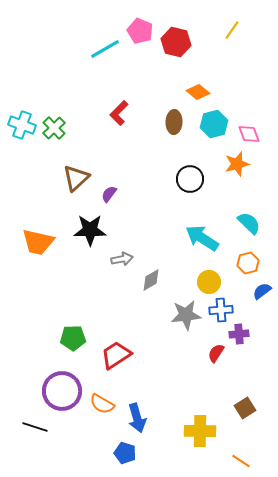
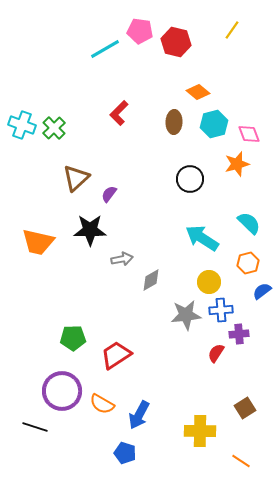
pink pentagon: rotated 15 degrees counterclockwise
blue arrow: moved 2 px right, 3 px up; rotated 44 degrees clockwise
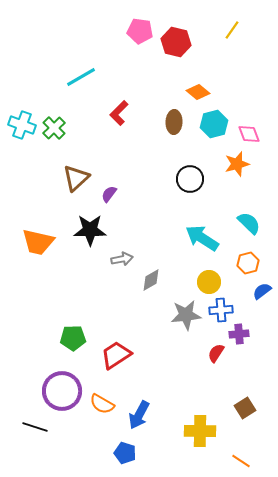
cyan line: moved 24 px left, 28 px down
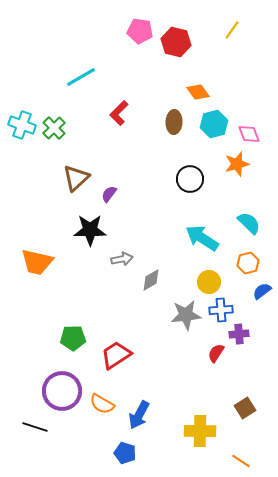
orange diamond: rotated 15 degrees clockwise
orange trapezoid: moved 1 px left, 20 px down
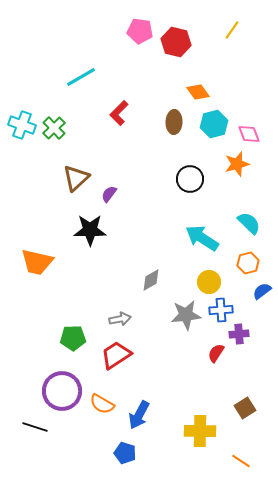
gray arrow: moved 2 px left, 60 px down
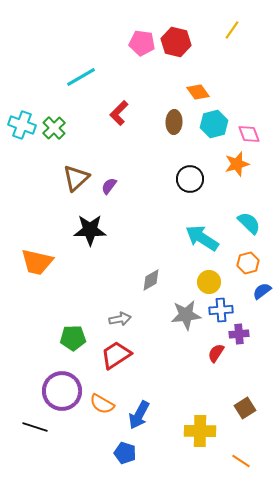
pink pentagon: moved 2 px right, 12 px down
purple semicircle: moved 8 px up
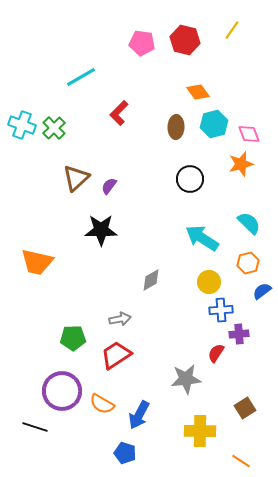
red hexagon: moved 9 px right, 2 px up
brown ellipse: moved 2 px right, 5 px down
orange star: moved 4 px right
black star: moved 11 px right
gray star: moved 64 px down
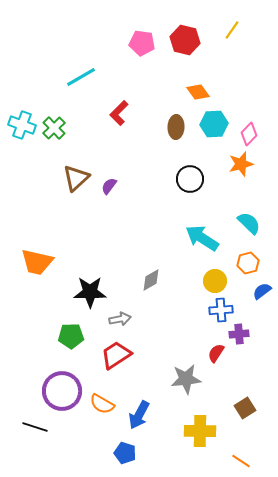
cyan hexagon: rotated 12 degrees clockwise
pink diamond: rotated 65 degrees clockwise
black star: moved 11 px left, 62 px down
yellow circle: moved 6 px right, 1 px up
green pentagon: moved 2 px left, 2 px up
